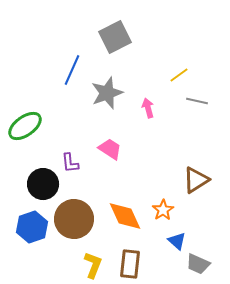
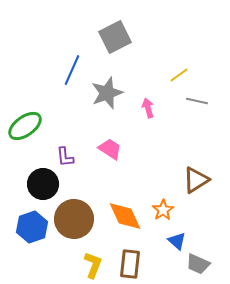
purple L-shape: moved 5 px left, 6 px up
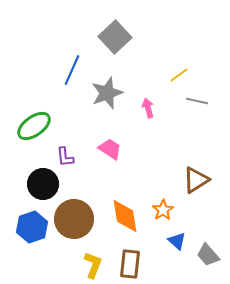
gray square: rotated 16 degrees counterclockwise
green ellipse: moved 9 px right
orange diamond: rotated 15 degrees clockwise
gray trapezoid: moved 10 px right, 9 px up; rotated 25 degrees clockwise
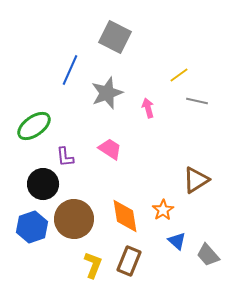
gray square: rotated 20 degrees counterclockwise
blue line: moved 2 px left
brown rectangle: moved 1 px left, 3 px up; rotated 16 degrees clockwise
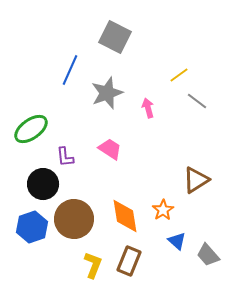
gray line: rotated 25 degrees clockwise
green ellipse: moved 3 px left, 3 px down
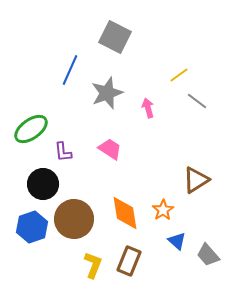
purple L-shape: moved 2 px left, 5 px up
orange diamond: moved 3 px up
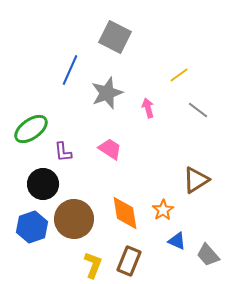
gray line: moved 1 px right, 9 px down
blue triangle: rotated 18 degrees counterclockwise
